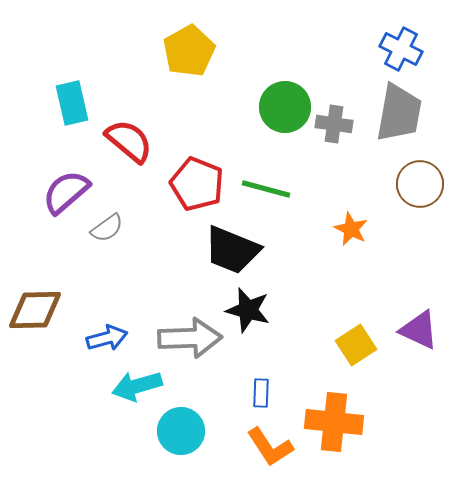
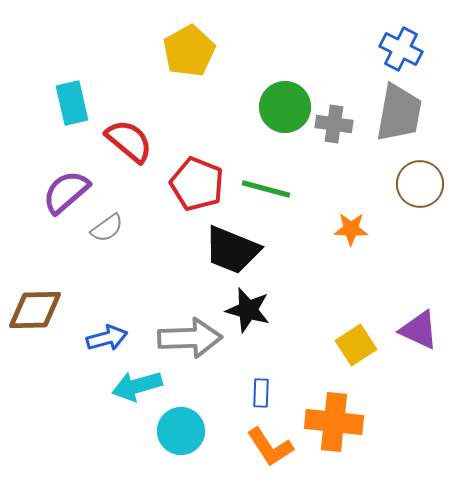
orange star: rotated 24 degrees counterclockwise
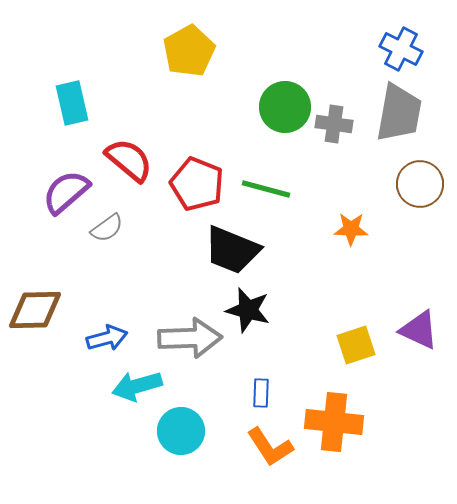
red semicircle: moved 19 px down
yellow square: rotated 15 degrees clockwise
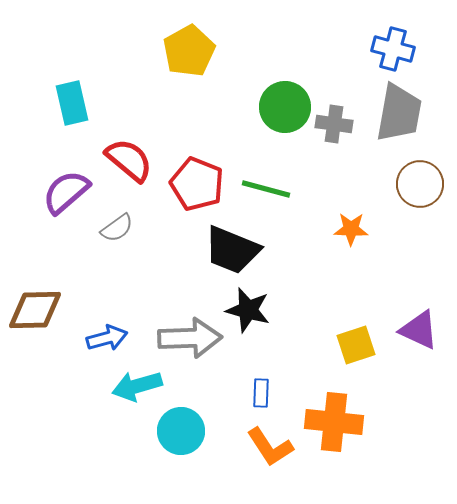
blue cross: moved 8 px left; rotated 12 degrees counterclockwise
gray semicircle: moved 10 px right
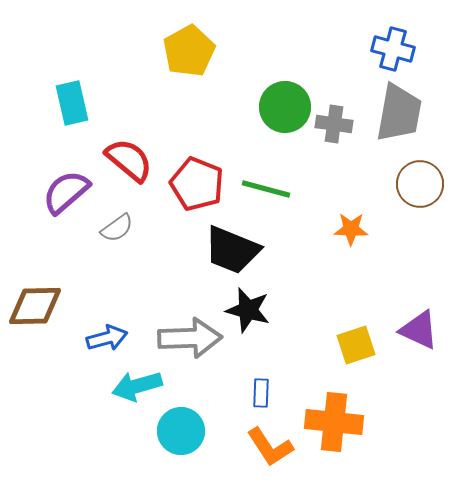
brown diamond: moved 4 px up
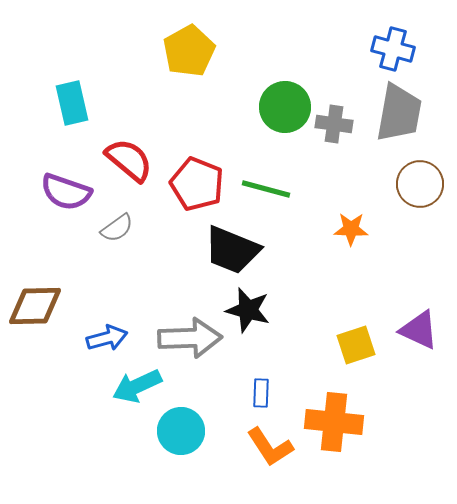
purple semicircle: rotated 120 degrees counterclockwise
cyan arrow: rotated 9 degrees counterclockwise
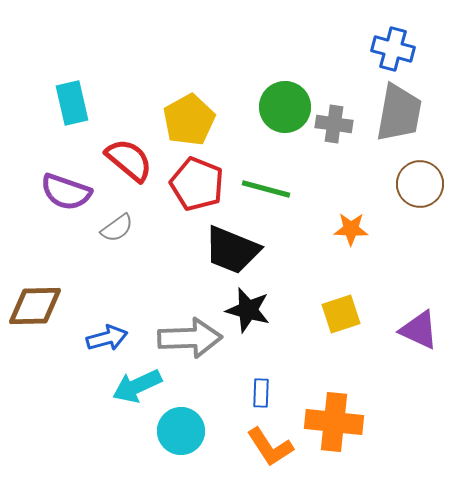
yellow pentagon: moved 69 px down
yellow square: moved 15 px left, 31 px up
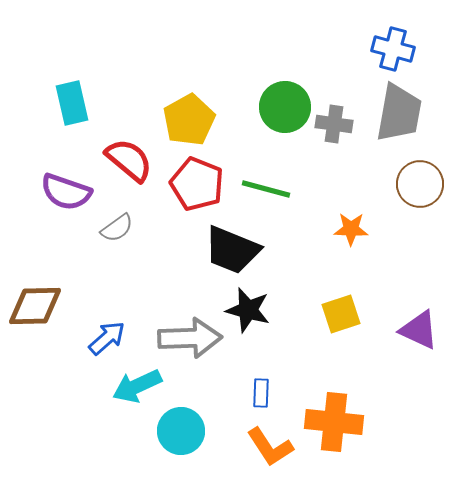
blue arrow: rotated 27 degrees counterclockwise
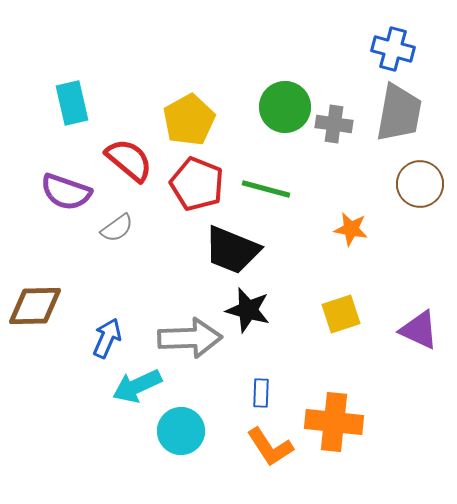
orange star: rotated 8 degrees clockwise
blue arrow: rotated 24 degrees counterclockwise
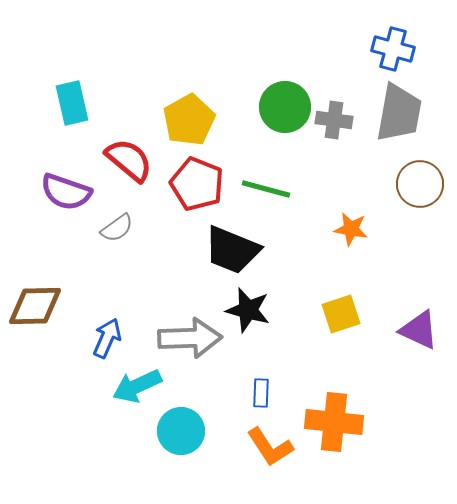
gray cross: moved 4 px up
